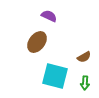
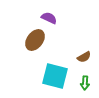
purple semicircle: moved 2 px down
brown ellipse: moved 2 px left, 2 px up
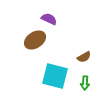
purple semicircle: moved 1 px down
brown ellipse: rotated 20 degrees clockwise
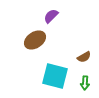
purple semicircle: moved 2 px right, 3 px up; rotated 70 degrees counterclockwise
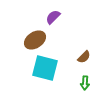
purple semicircle: moved 2 px right, 1 px down
brown semicircle: rotated 16 degrees counterclockwise
cyan square: moved 10 px left, 8 px up
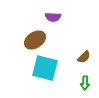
purple semicircle: rotated 133 degrees counterclockwise
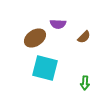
purple semicircle: moved 5 px right, 7 px down
brown ellipse: moved 2 px up
brown semicircle: moved 20 px up
